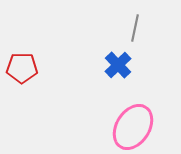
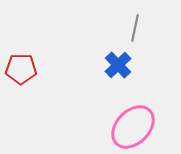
red pentagon: moved 1 px left, 1 px down
pink ellipse: rotated 12 degrees clockwise
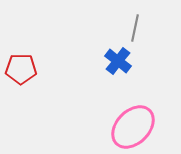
blue cross: moved 4 px up; rotated 8 degrees counterclockwise
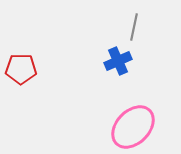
gray line: moved 1 px left, 1 px up
blue cross: rotated 28 degrees clockwise
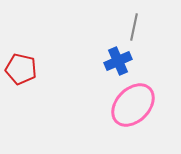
red pentagon: rotated 12 degrees clockwise
pink ellipse: moved 22 px up
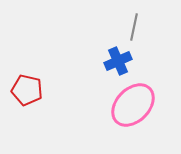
red pentagon: moved 6 px right, 21 px down
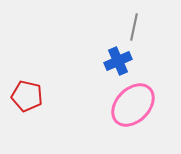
red pentagon: moved 6 px down
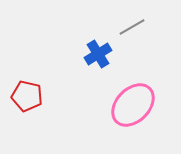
gray line: moved 2 px left; rotated 48 degrees clockwise
blue cross: moved 20 px left, 7 px up; rotated 8 degrees counterclockwise
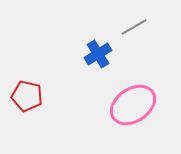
gray line: moved 2 px right
pink ellipse: rotated 12 degrees clockwise
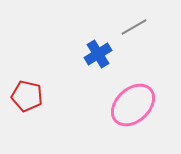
pink ellipse: rotated 9 degrees counterclockwise
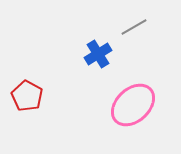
red pentagon: rotated 16 degrees clockwise
